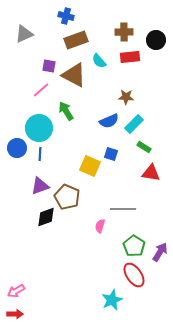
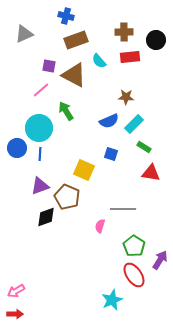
yellow square: moved 6 px left, 4 px down
purple arrow: moved 8 px down
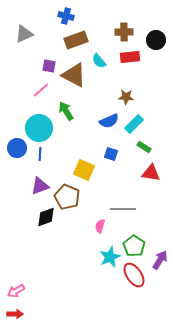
cyan star: moved 2 px left, 43 px up
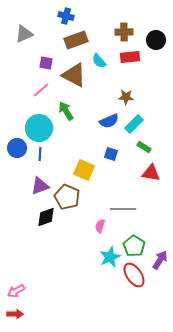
purple square: moved 3 px left, 3 px up
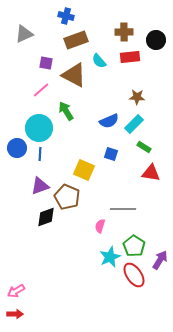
brown star: moved 11 px right
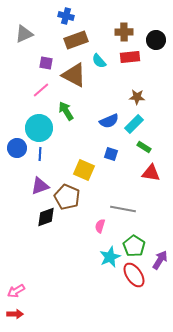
gray line: rotated 10 degrees clockwise
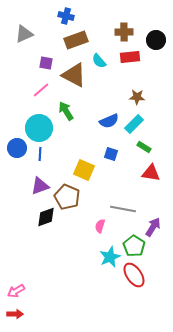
purple arrow: moved 7 px left, 33 px up
